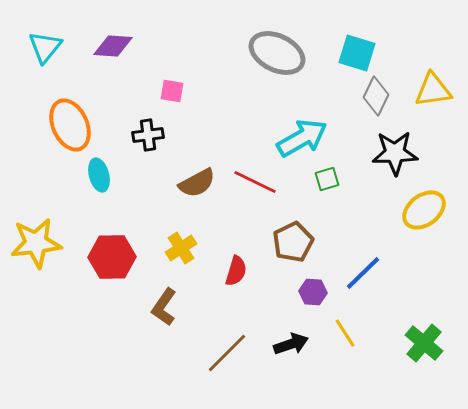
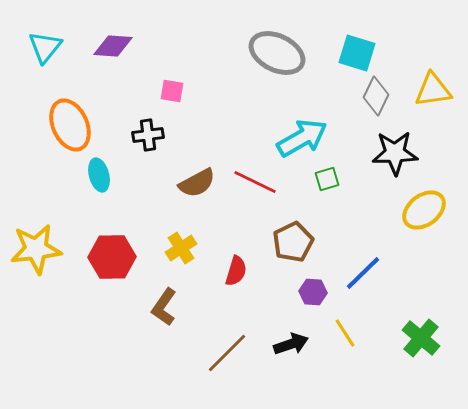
yellow star: moved 6 px down
green cross: moved 3 px left, 5 px up
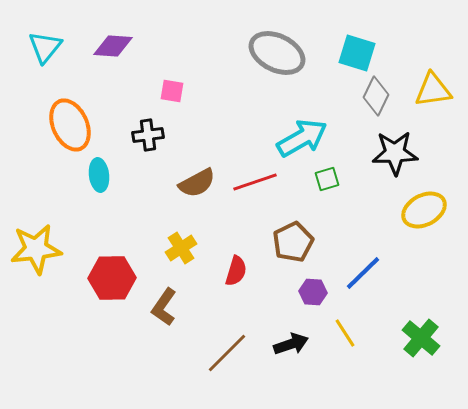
cyan ellipse: rotated 8 degrees clockwise
red line: rotated 45 degrees counterclockwise
yellow ellipse: rotated 9 degrees clockwise
red hexagon: moved 21 px down
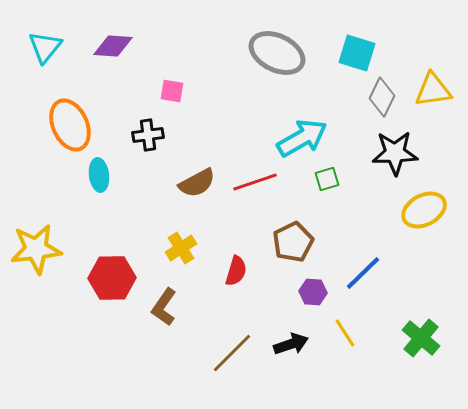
gray diamond: moved 6 px right, 1 px down
brown line: moved 5 px right
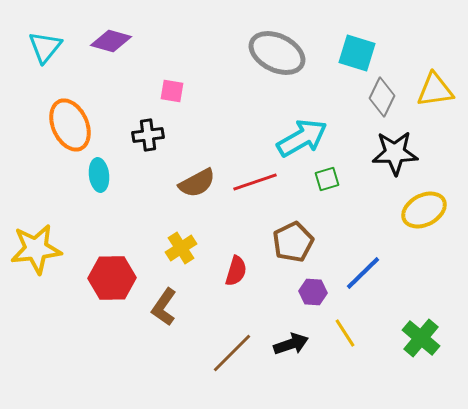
purple diamond: moved 2 px left, 5 px up; rotated 12 degrees clockwise
yellow triangle: moved 2 px right
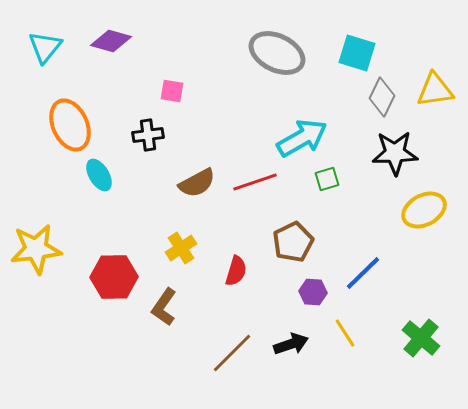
cyan ellipse: rotated 24 degrees counterclockwise
red hexagon: moved 2 px right, 1 px up
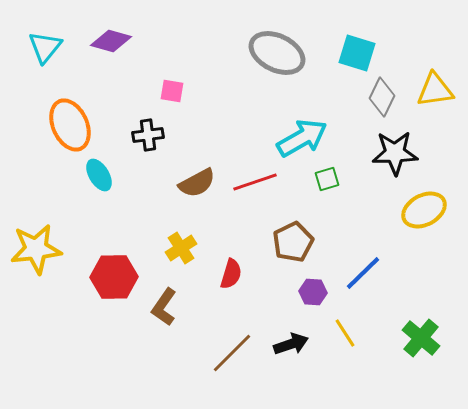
red semicircle: moved 5 px left, 3 px down
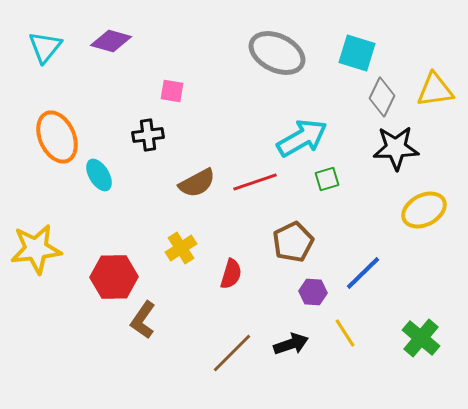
orange ellipse: moved 13 px left, 12 px down
black star: moved 1 px right, 5 px up
brown L-shape: moved 21 px left, 13 px down
